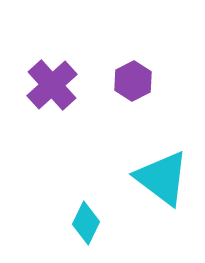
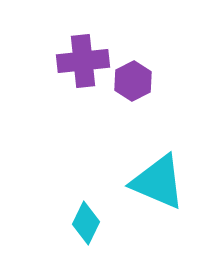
purple cross: moved 31 px right, 24 px up; rotated 36 degrees clockwise
cyan triangle: moved 4 px left, 4 px down; rotated 14 degrees counterclockwise
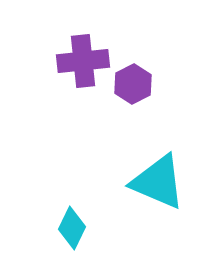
purple hexagon: moved 3 px down
cyan diamond: moved 14 px left, 5 px down
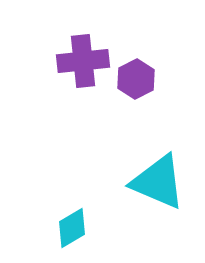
purple hexagon: moved 3 px right, 5 px up
cyan diamond: rotated 33 degrees clockwise
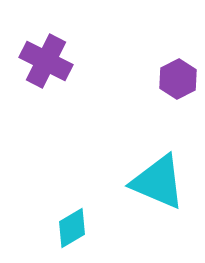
purple cross: moved 37 px left; rotated 33 degrees clockwise
purple hexagon: moved 42 px right
